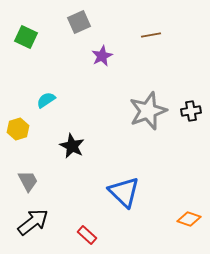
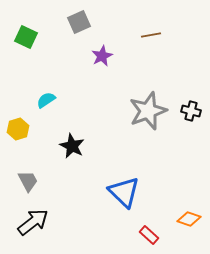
black cross: rotated 24 degrees clockwise
red rectangle: moved 62 px right
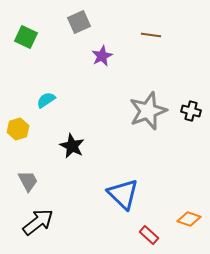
brown line: rotated 18 degrees clockwise
blue triangle: moved 1 px left, 2 px down
black arrow: moved 5 px right
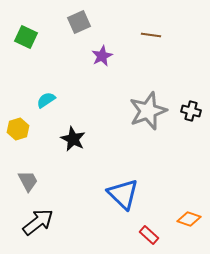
black star: moved 1 px right, 7 px up
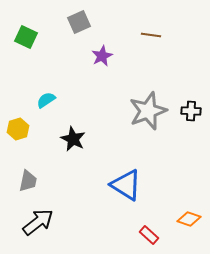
black cross: rotated 12 degrees counterclockwise
gray trapezoid: rotated 40 degrees clockwise
blue triangle: moved 3 px right, 9 px up; rotated 12 degrees counterclockwise
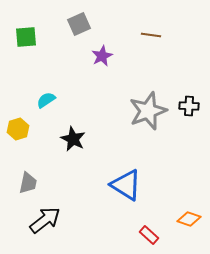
gray square: moved 2 px down
green square: rotated 30 degrees counterclockwise
black cross: moved 2 px left, 5 px up
gray trapezoid: moved 2 px down
black arrow: moved 7 px right, 2 px up
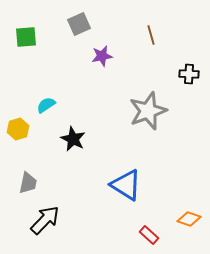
brown line: rotated 66 degrees clockwise
purple star: rotated 15 degrees clockwise
cyan semicircle: moved 5 px down
black cross: moved 32 px up
black arrow: rotated 8 degrees counterclockwise
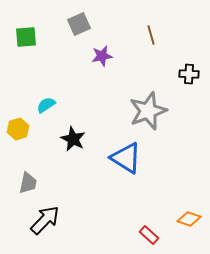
blue triangle: moved 27 px up
